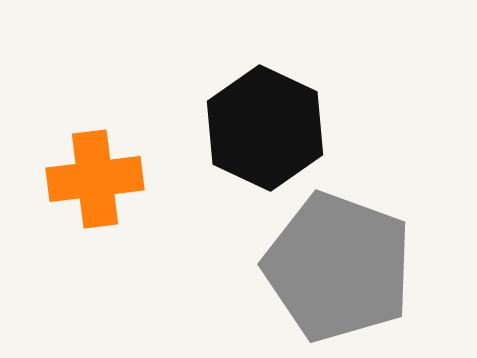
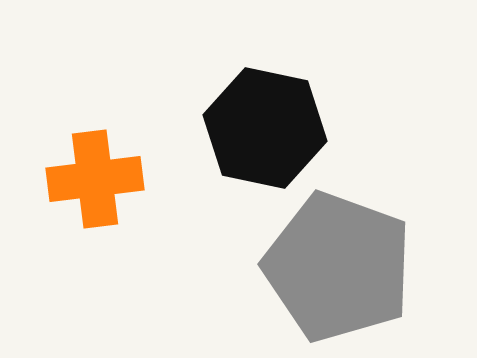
black hexagon: rotated 13 degrees counterclockwise
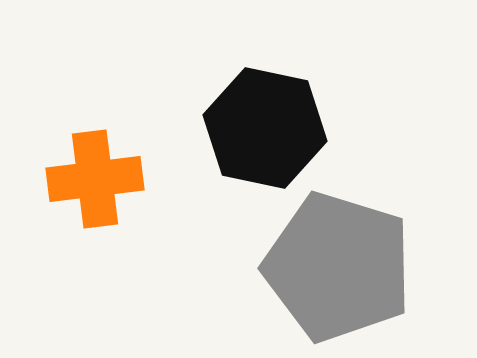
gray pentagon: rotated 3 degrees counterclockwise
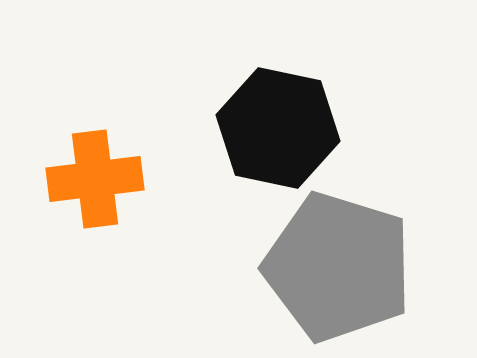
black hexagon: moved 13 px right
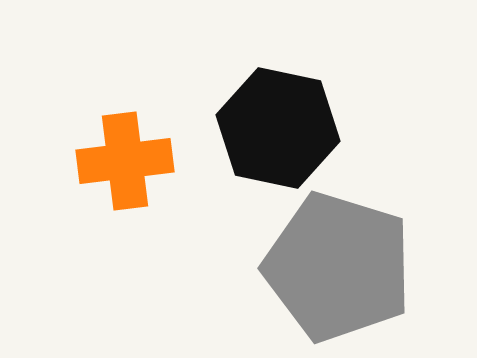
orange cross: moved 30 px right, 18 px up
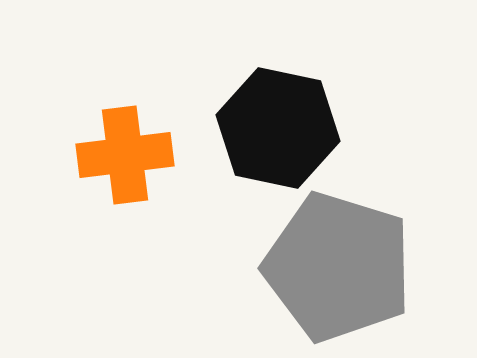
orange cross: moved 6 px up
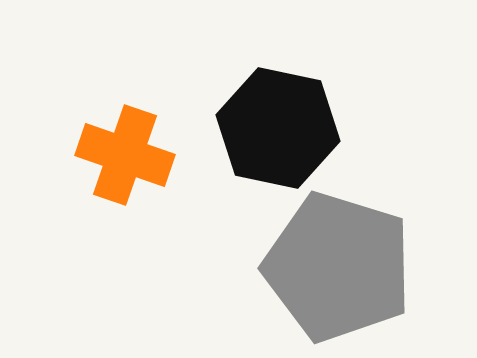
orange cross: rotated 26 degrees clockwise
